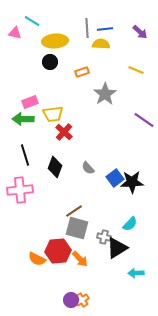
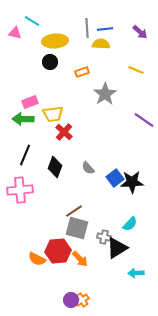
black line: rotated 40 degrees clockwise
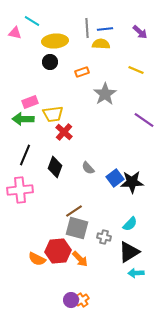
black triangle: moved 12 px right, 4 px down
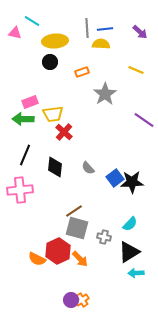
black diamond: rotated 15 degrees counterclockwise
red hexagon: rotated 20 degrees counterclockwise
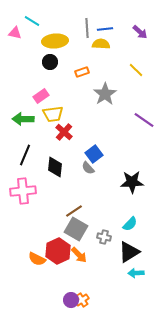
yellow line: rotated 21 degrees clockwise
pink rectangle: moved 11 px right, 6 px up; rotated 14 degrees counterclockwise
blue square: moved 21 px left, 24 px up
pink cross: moved 3 px right, 1 px down
gray square: moved 1 px left, 1 px down; rotated 15 degrees clockwise
orange arrow: moved 1 px left, 4 px up
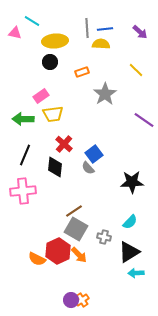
red cross: moved 12 px down
cyan semicircle: moved 2 px up
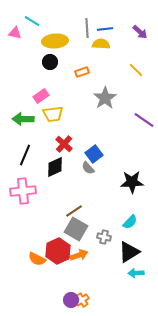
gray star: moved 4 px down
black diamond: rotated 60 degrees clockwise
orange arrow: rotated 66 degrees counterclockwise
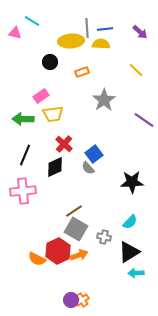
yellow ellipse: moved 16 px right
gray star: moved 1 px left, 2 px down
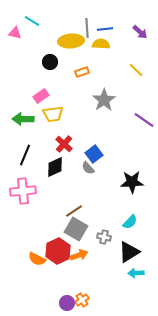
purple circle: moved 4 px left, 3 px down
